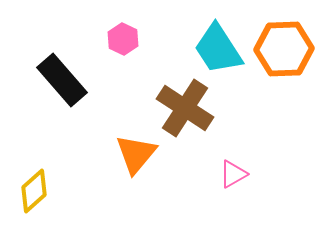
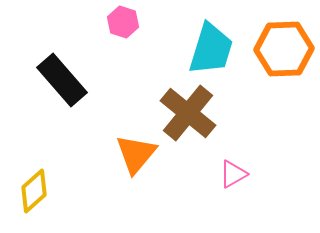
pink hexagon: moved 17 px up; rotated 8 degrees counterclockwise
cyan trapezoid: moved 7 px left; rotated 130 degrees counterclockwise
brown cross: moved 3 px right, 5 px down; rotated 6 degrees clockwise
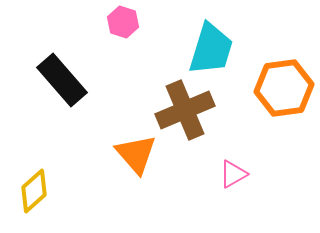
orange hexagon: moved 39 px down; rotated 6 degrees counterclockwise
brown cross: moved 3 px left, 3 px up; rotated 28 degrees clockwise
orange triangle: rotated 21 degrees counterclockwise
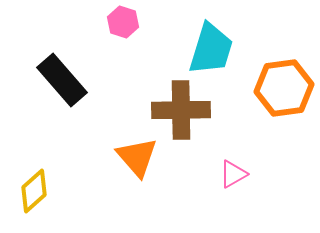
brown cross: moved 4 px left; rotated 22 degrees clockwise
orange triangle: moved 1 px right, 3 px down
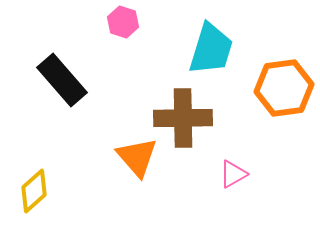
brown cross: moved 2 px right, 8 px down
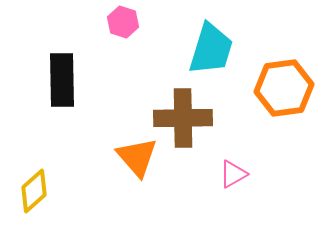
black rectangle: rotated 40 degrees clockwise
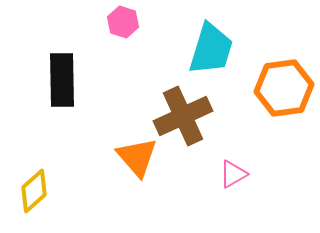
brown cross: moved 2 px up; rotated 24 degrees counterclockwise
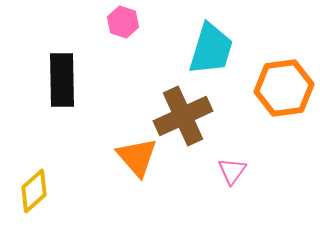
pink triangle: moved 1 px left, 3 px up; rotated 24 degrees counterclockwise
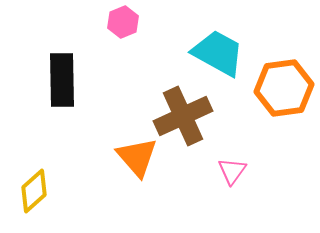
pink hexagon: rotated 20 degrees clockwise
cyan trapezoid: moved 7 px right, 4 px down; rotated 78 degrees counterclockwise
